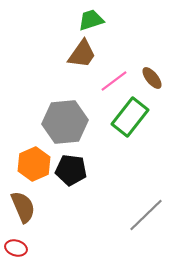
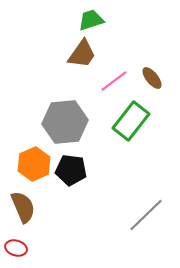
green rectangle: moved 1 px right, 4 px down
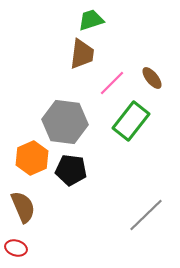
brown trapezoid: rotated 28 degrees counterclockwise
pink line: moved 2 px left, 2 px down; rotated 8 degrees counterclockwise
gray hexagon: rotated 12 degrees clockwise
orange hexagon: moved 2 px left, 6 px up
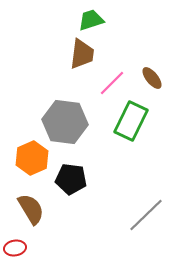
green rectangle: rotated 12 degrees counterclockwise
black pentagon: moved 9 px down
brown semicircle: moved 8 px right, 2 px down; rotated 8 degrees counterclockwise
red ellipse: moved 1 px left; rotated 25 degrees counterclockwise
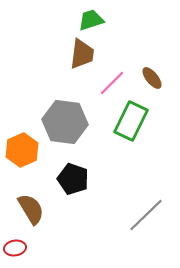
orange hexagon: moved 10 px left, 8 px up
black pentagon: moved 2 px right; rotated 12 degrees clockwise
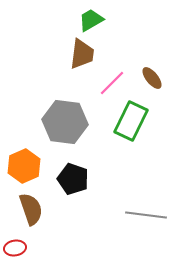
green trapezoid: rotated 12 degrees counterclockwise
orange hexagon: moved 2 px right, 16 px down
brown semicircle: rotated 12 degrees clockwise
gray line: rotated 51 degrees clockwise
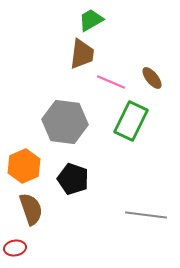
pink line: moved 1 px left, 1 px up; rotated 68 degrees clockwise
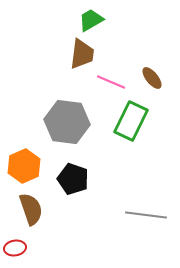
gray hexagon: moved 2 px right
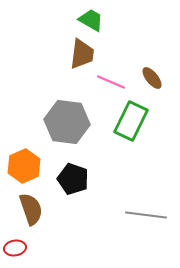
green trapezoid: rotated 60 degrees clockwise
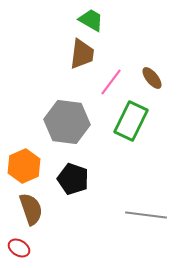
pink line: rotated 76 degrees counterclockwise
red ellipse: moved 4 px right; rotated 40 degrees clockwise
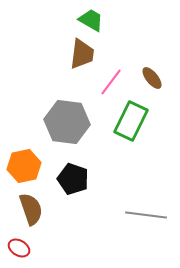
orange hexagon: rotated 12 degrees clockwise
